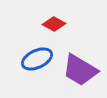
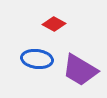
blue ellipse: rotated 32 degrees clockwise
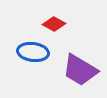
blue ellipse: moved 4 px left, 7 px up
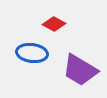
blue ellipse: moved 1 px left, 1 px down
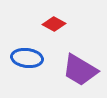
blue ellipse: moved 5 px left, 5 px down
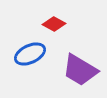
blue ellipse: moved 3 px right, 4 px up; rotated 32 degrees counterclockwise
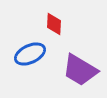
red diamond: rotated 65 degrees clockwise
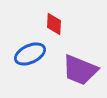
purple trapezoid: rotated 9 degrees counterclockwise
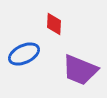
blue ellipse: moved 6 px left
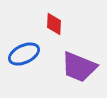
purple trapezoid: moved 1 px left, 3 px up
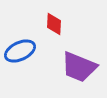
blue ellipse: moved 4 px left, 3 px up
